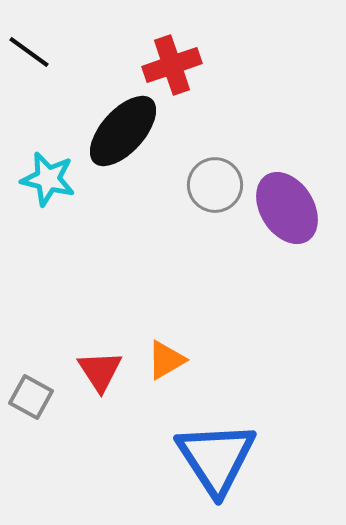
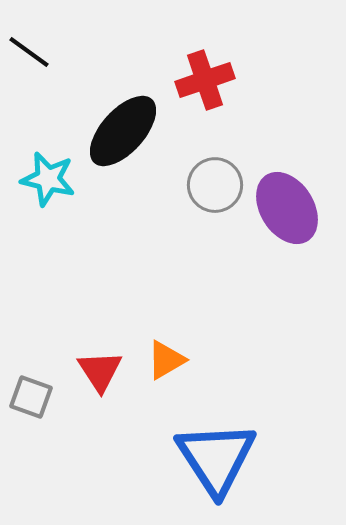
red cross: moved 33 px right, 15 px down
gray square: rotated 9 degrees counterclockwise
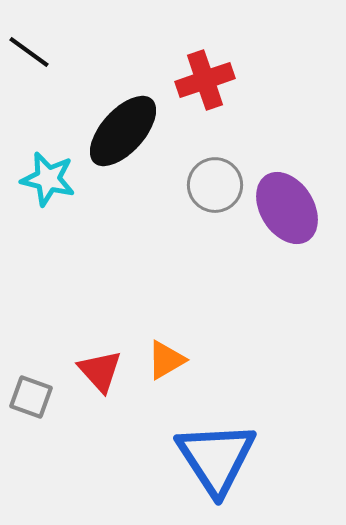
red triangle: rotated 9 degrees counterclockwise
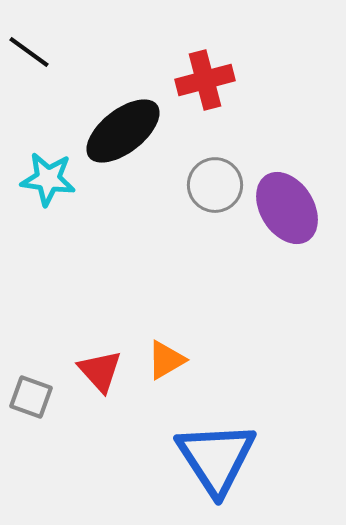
red cross: rotated 4 degrees clockwise
black ellipse: rotated 10 degrees clockwise
cyan star: rotated 6 degrees counterclockwise
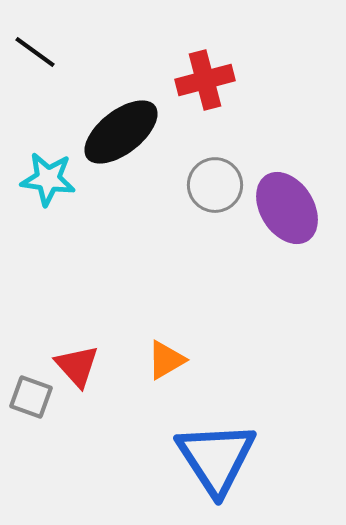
black line: moved 6 px right
black ellipse: moved 2 px left, 1 px down
red triangle: moved 23 px left, 5 px up
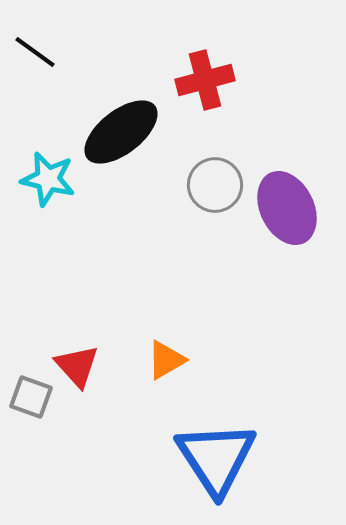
cyan star: rotated 6 degrees clockwise
purple ellipse: rotated 6 degrees clockwise
